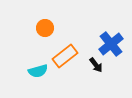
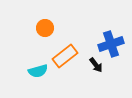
blue cross: rotated 20 degrees clockwise
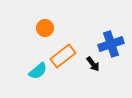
orange rectangle: moved 2 px left
black arrow: moved 3 px left, 1 px up
cyan semicircle: rotated 24 degrees counterclockwise
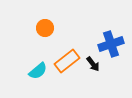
orange rectangle: moved 4 px right, 5 px down
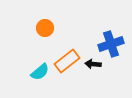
black arrow: rotated 133 degrees clockwise
cyan semicircle: moved 2 px right, 1 px down
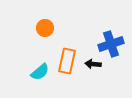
orange rectangle: rotated 40 degrees counterclockwise
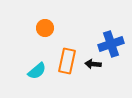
cyan semicircle: moved 3 px left, 1 px up
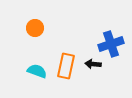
orange circle: moved 10 px left
orange rectangle: moved 1 px left, 5 px down
cyan semicircle: rotated 120 degrees counterclockwise
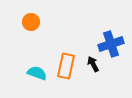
orange circle: moved 4 px left, 6 px up
black arrow: rotated 56 degrees clockwise
cyan semicircle: moved 2 px down
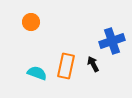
blue cross: moved 1 px right, 3 px up
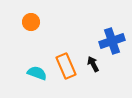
orange rectangle: rotated 35 degrees counterclockwise
